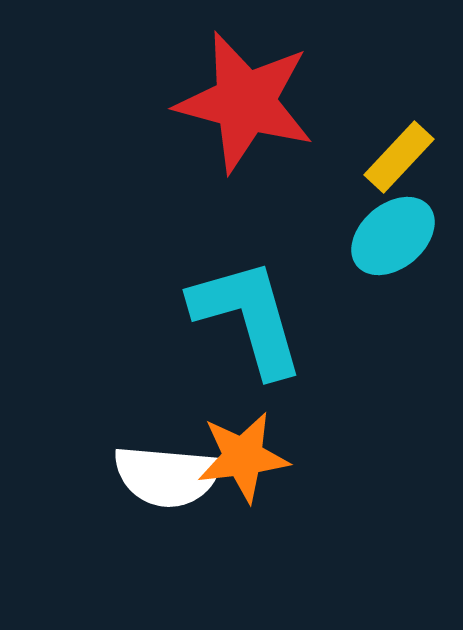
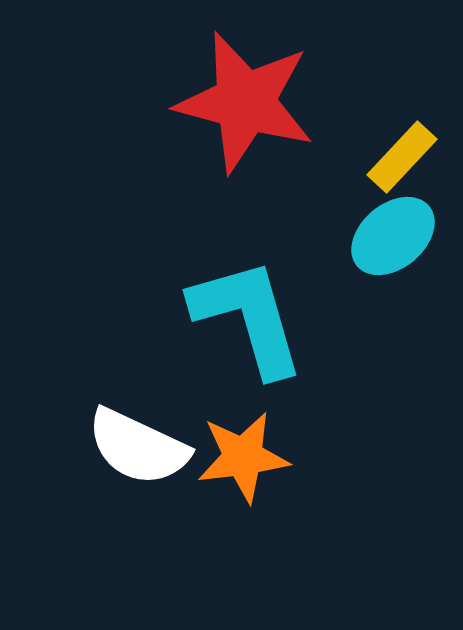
yellow rectangle: moved 3 px right
white semicircle: moved 29 px left, 29 px up; rotated 20 degrees clockwise
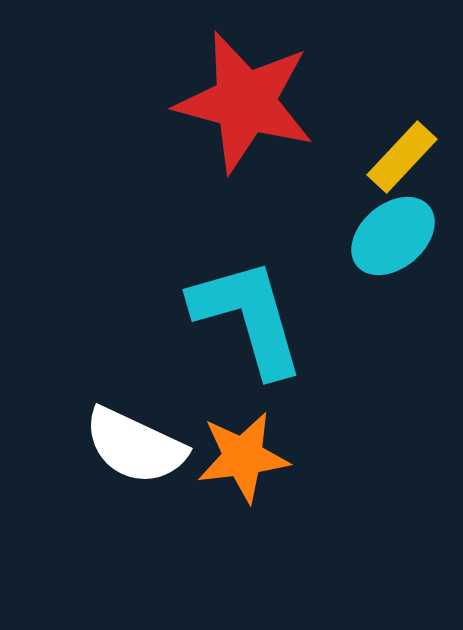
white semicircle: moved 3 px left, 1 px up
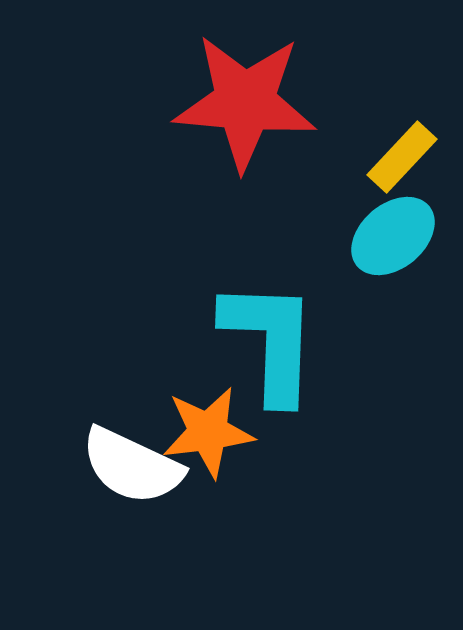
red star: rotated 10 degrees counterclockwise
cyan L-shape: moved 22 px right, 24 px down; rotated 18 degrees clockwise
white semicircle: moved 3 px left, 20 px down
orange star: moved 35 px left, 25 px up
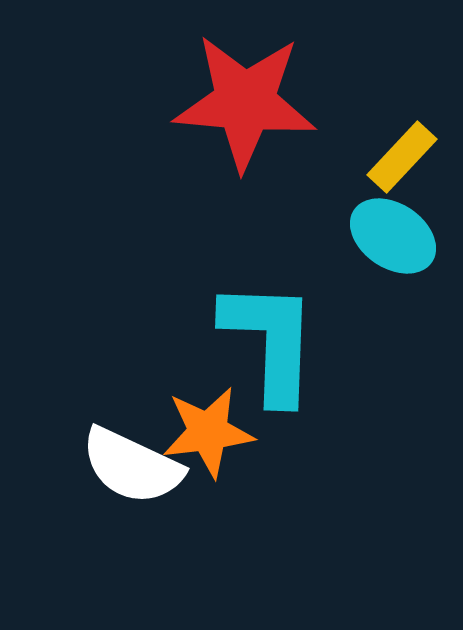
cyan ellipse: rotated 74 degrees clockwise
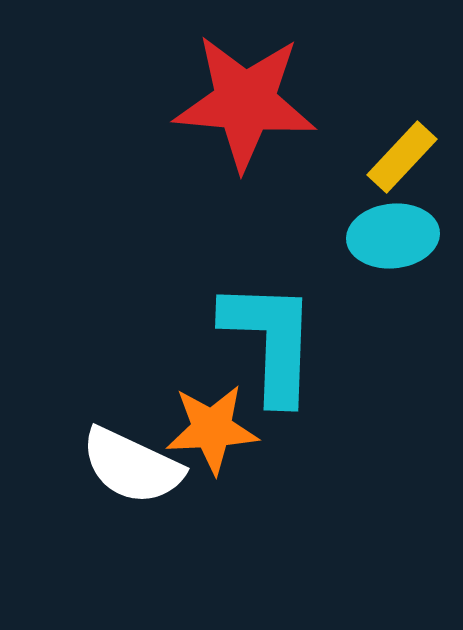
cyan ellipse: rotated 40 degrees counterclockwise
orange star: moved 4 px right, 3 px up; rotated 4 degrees clockwise
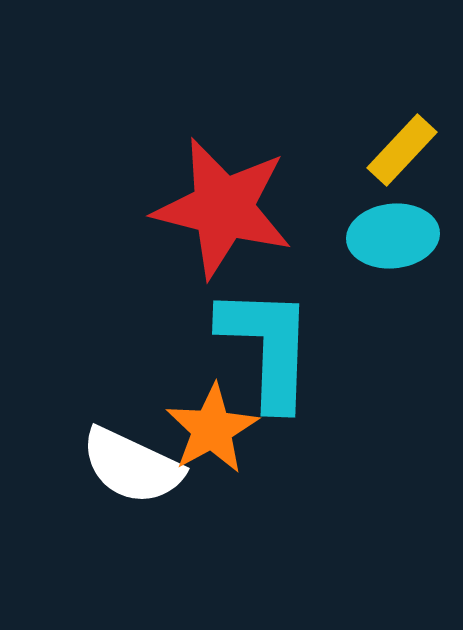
red star: moved 22 px left, 106 px down; rotated 9 degrees clockwise
yellow rectangle: moved 7 px up
cyan L-shape: moved 3 px left, 6 px down
orange star: rotated 26 degrees counterclockwise
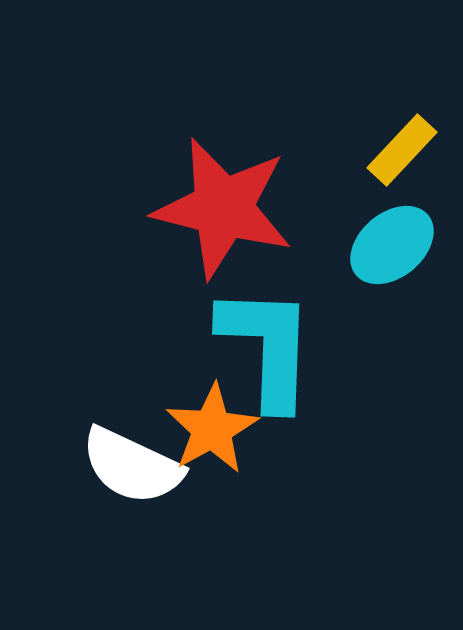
cyan ellipse: moved 1 px left, 9 px down; rotated 34 degrees counterclockwise
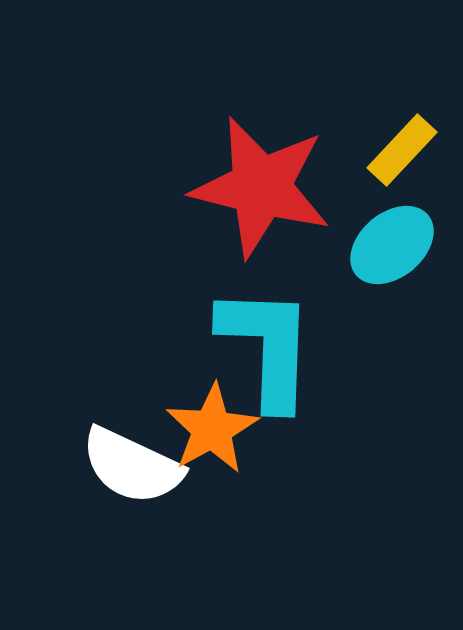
red star: moved 38 px right, 21 px up
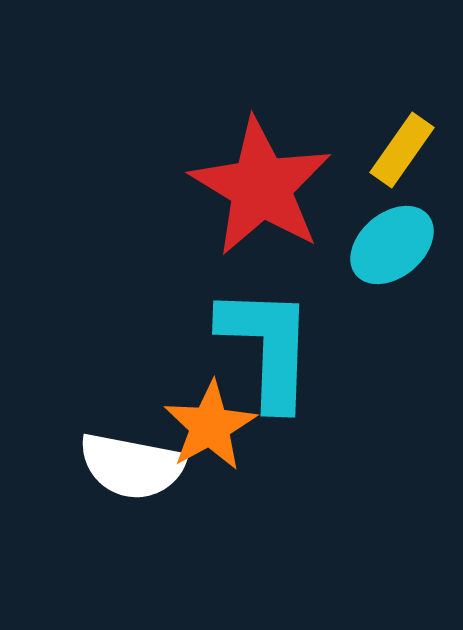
yellow rectangle: rotated 8 degrees counterclockwise
red star: rotated 17 degrees clockwise
orange star: moved 2 px left, 3 px up
white semicircle: rotated 14 degrees counterclockwise
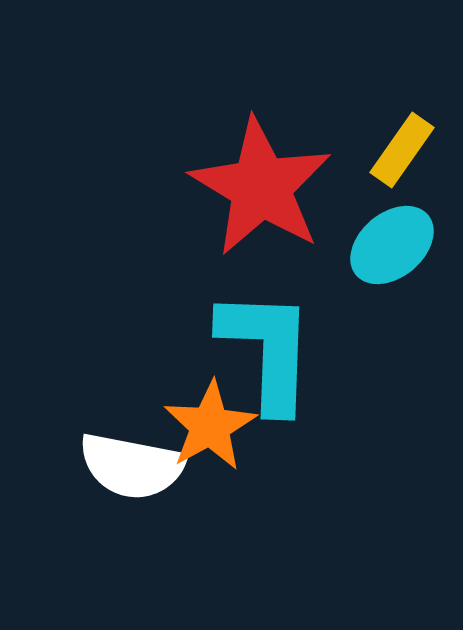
cyan L-shape: moved 3 px down
